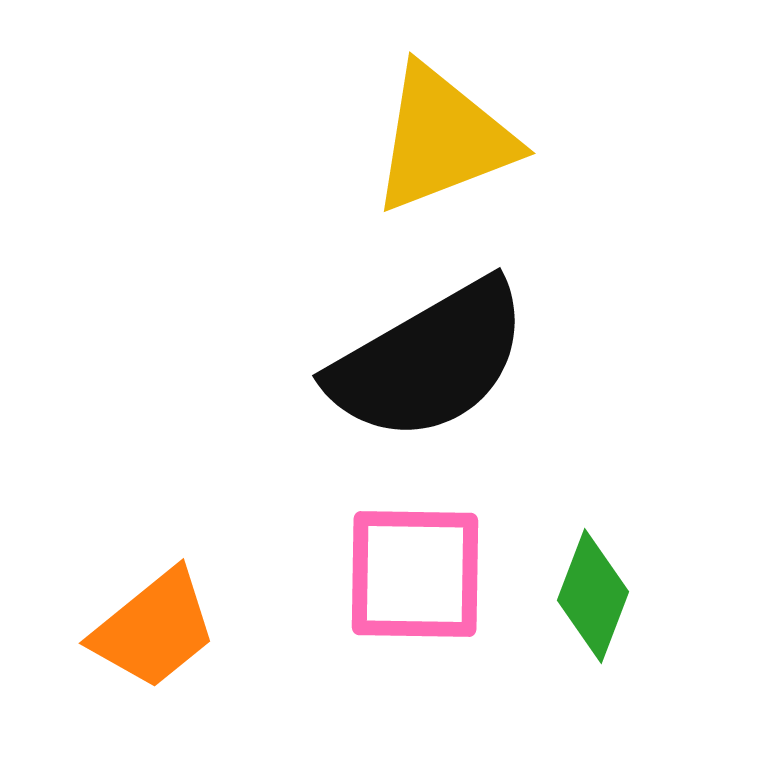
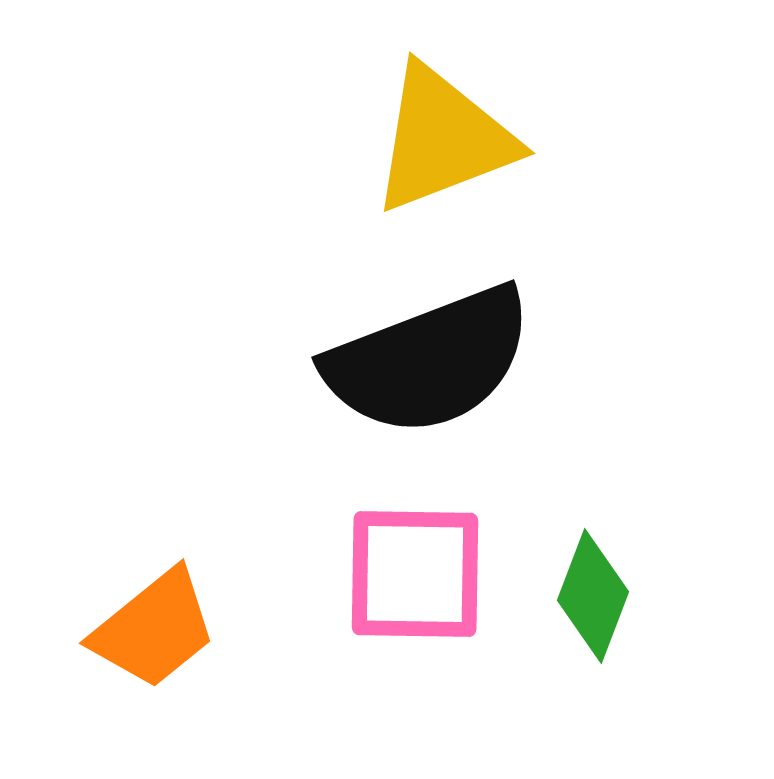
black semicircle: rotated 9 degrees clockwise
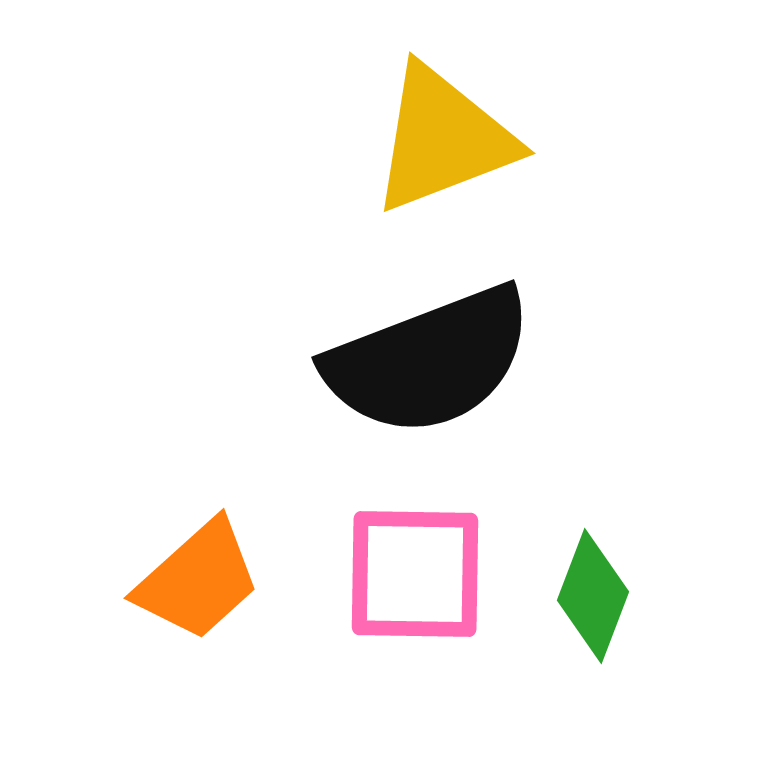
orange trapezoid: moved 44 px right, 49 px up; rotated 3 degrees counterclockwise
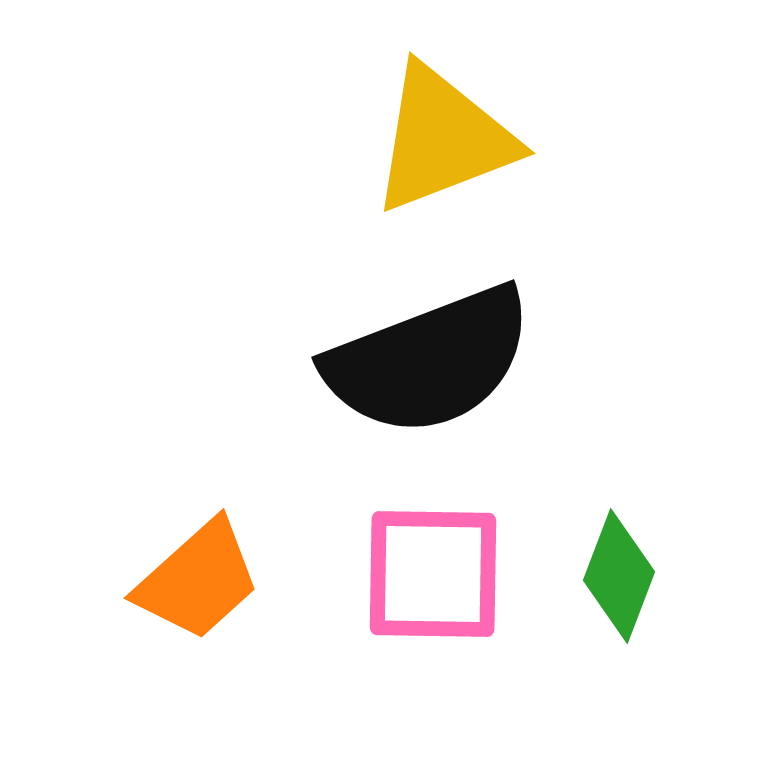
pink square: moved 18 px right
green diamond: moved 26 px right, 20 px up
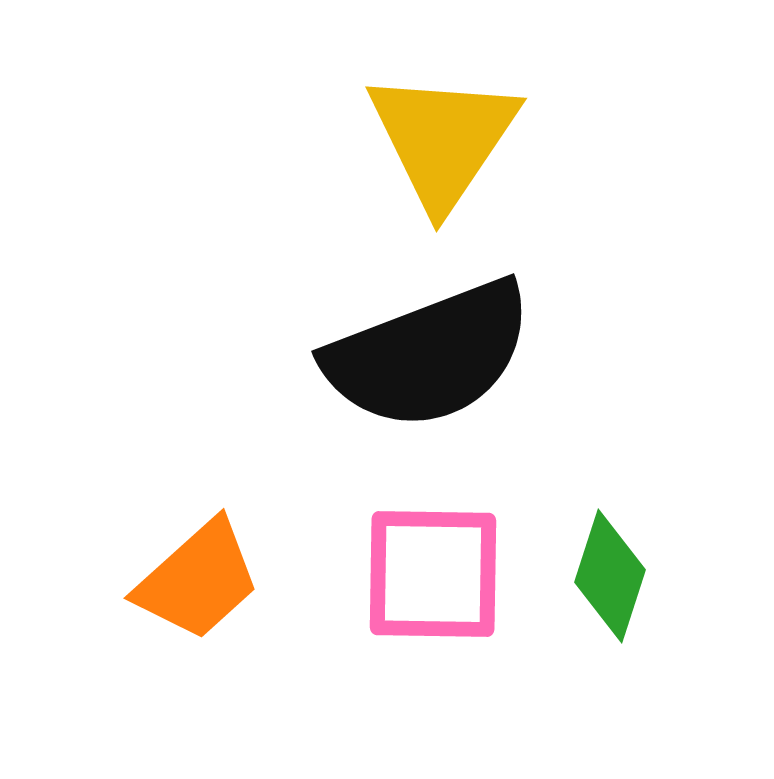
yellow triangle: rotated 35 degrees counterclockwise
black semicircle: moved 6 px up
green diamond: moved 9 px left; rotated 3 degrees counterclockwise
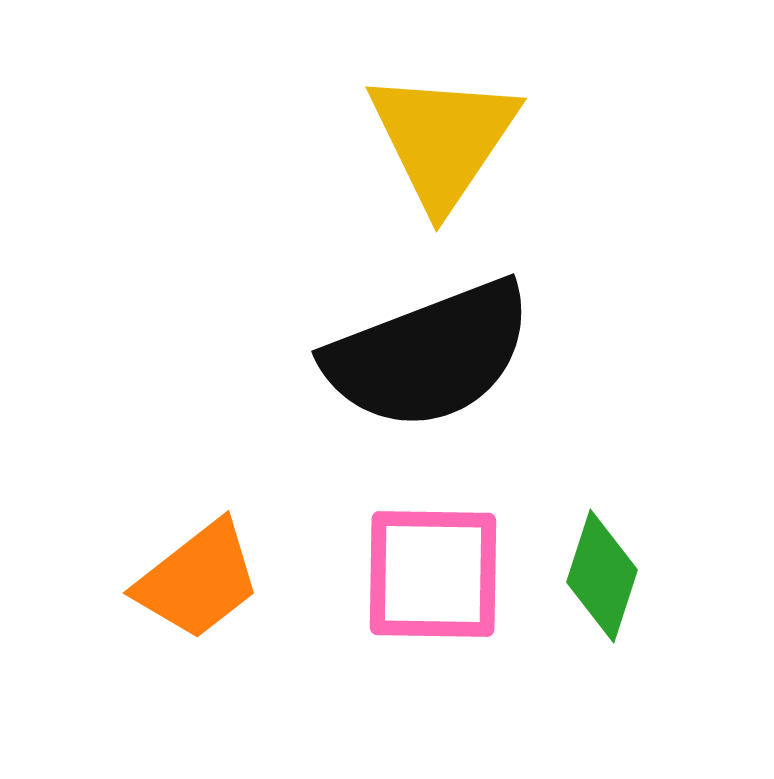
green diamond: moved 8 px left
orange trapezoid: rotated 4 degrees clockwise
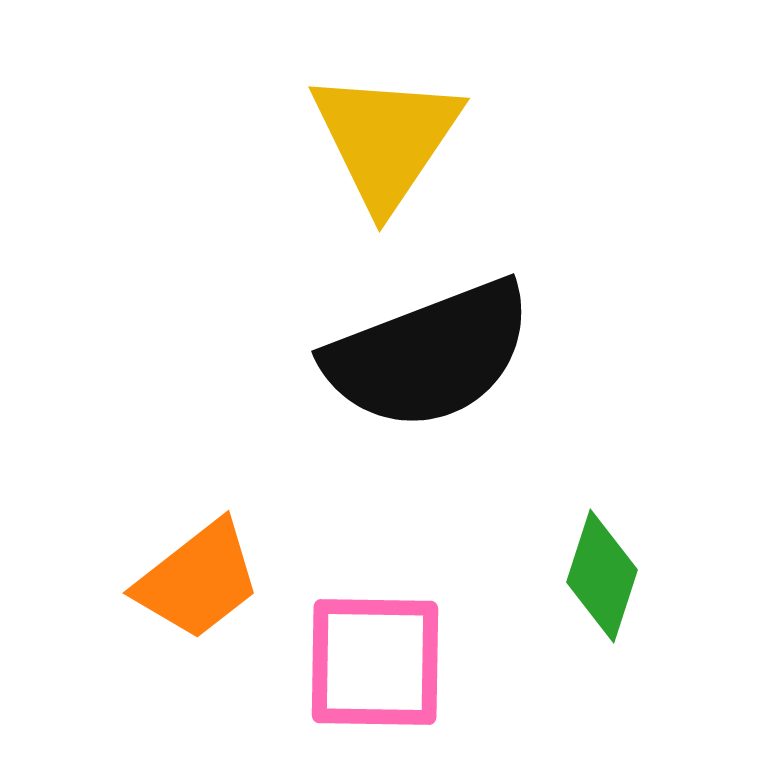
yellow triangle: moved 57 px left
pink square: moved 58 px left, 88 px down
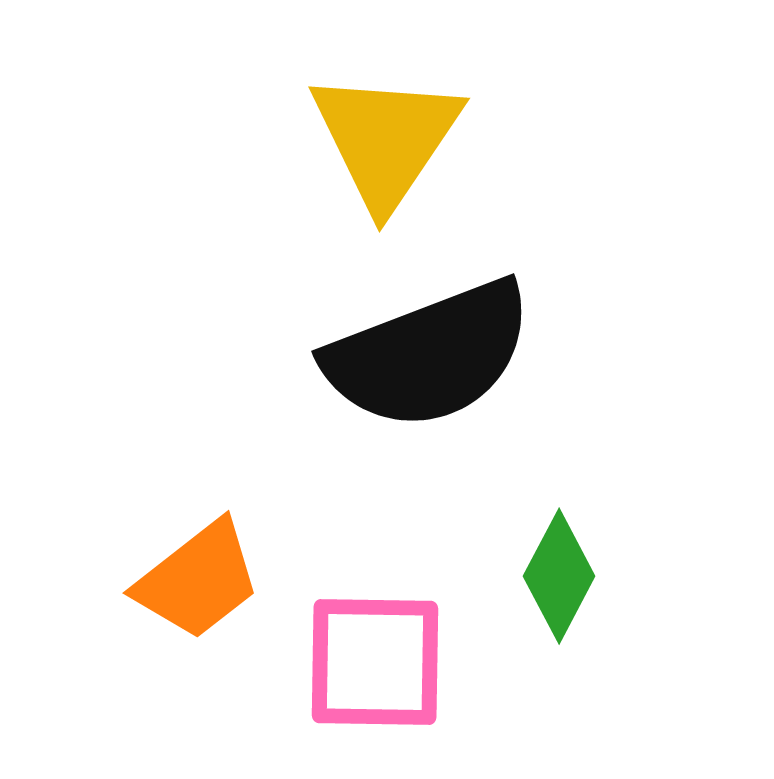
green diamond: moved 43 px left; rotated 10 degrees clockwise
